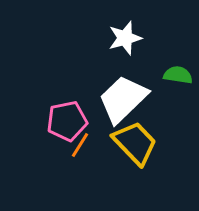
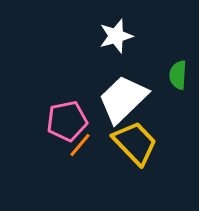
white star: moved 9 px left, 2 px up
green semicircle: rotated 96 degrees counterclockwise
orange line: rotated 8 degrees clockwise
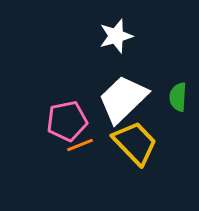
green semicircle: moved 22 px down
orange line: rotated 28 degrees clockwise
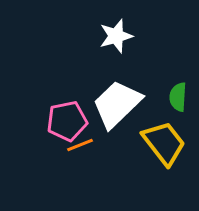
white trapezoid: moved 6 px left, 5 px down
yellow trapezoid: moved 29 px right; rotated 6 degrees clockwise
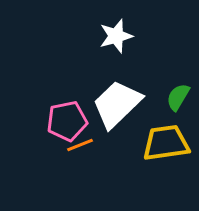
green semicircle: rotated 28 degrees clockwise
yellow trapezoid: moved 2 px right; rotated 60 degrees counterclockwise
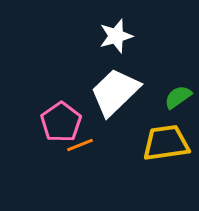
green semicircle: rotated 24 degrees clockwise
white trapezoid: moved 2 px left, 12 px up
pink pentagon: moved 6 px left, 1 px down; rotated 24 degrees counterclockwise
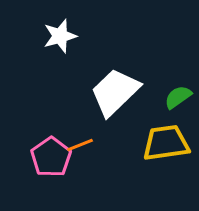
white star: moved 56 px left
pink pentagon: moved 10 px left, 35 px down
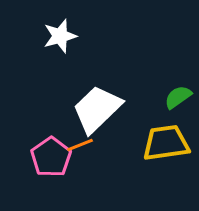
white trapezoid: moved 18 px left, 17 px down
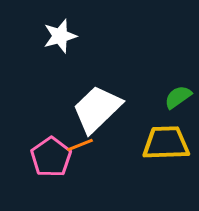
yellow trapezoid: rotated 6 degrees clockwise
